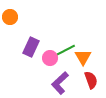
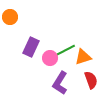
orange triangle: rotated 42 degrees clockwise
purple L-shape: rotated 15 degrees counterclockwise
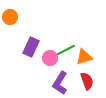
orange triangle: moved 1 px right
red semicircle: moved 4 px left, 1 px down
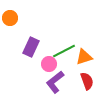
orange circle: moved 1 px down
pink circle: moved 1 px left, 6 px down
purple L-shape: moved 5 px left, 1 px up; rotated 20 degrees clockwise
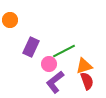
orange circle: moved 2 px down
orange triangle: moved 9 px down
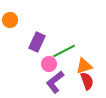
purple rectangle: moved 6 px right, 5 px up
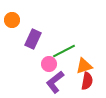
orange circle: moved 2 px right
purple rectangle: moved 4 px left, 3 px up
red semicircle: rotated 30 degrees clockwise
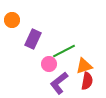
purple L-shape: moved 4 px right, 1 px down
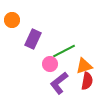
pink circle: moved 1 px right
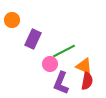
orange triangle: rotated 42 degrees clockwise
purple L-shape: moved 2 px right; rotated 30 degrees counterclockwise
